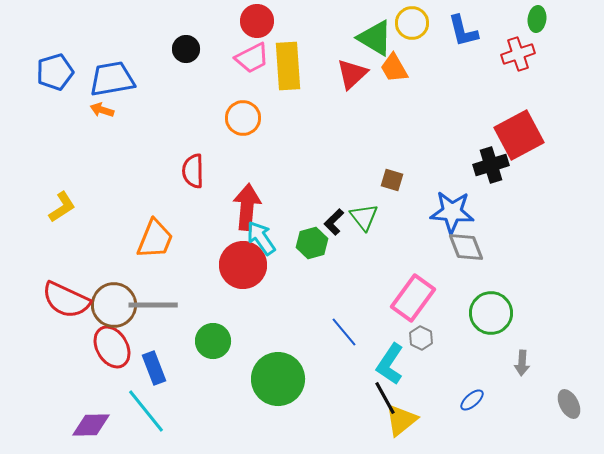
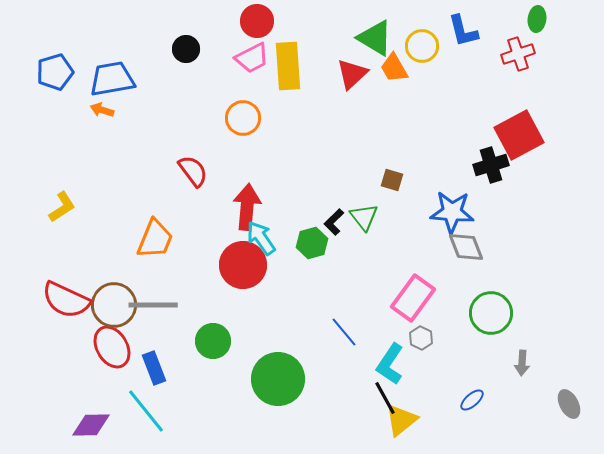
yellow circle at (412, 23): moved 10 px right, 23 px down
red semicircle at (193, 171): rotated 144 degrees clockwise
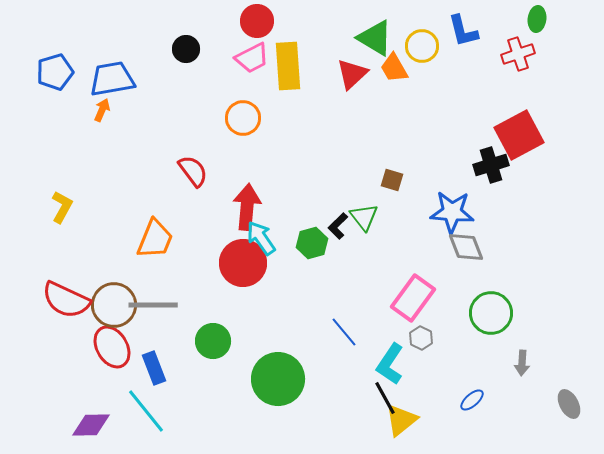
orange arrow at (102, 110): rotated 95 degrees clockwise
yellow L-shape at (62, 207): rotated 28 degrees counterclockwise
black L-shape at (334, 222): moved 4 px right, 4 px down
red circle at (243, 265): moved 2 px up
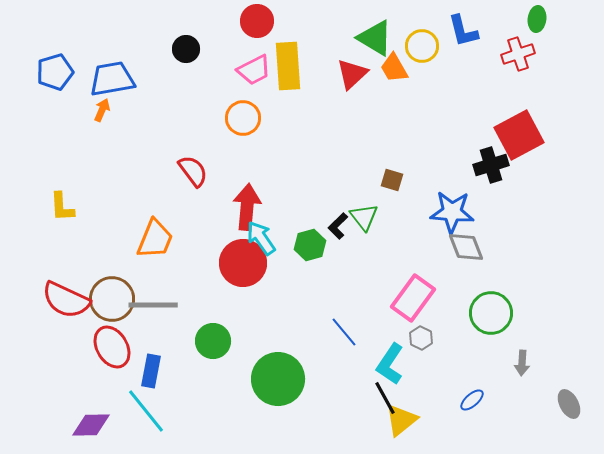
pink trapezoid at (252, 58): moved 2 px right, 12 px down
yellow L-shape at (62, 207): rotated 148 degrees clockwise
green hexagon at (312, 243): moved 2 px left, 2 px down
brown circle at (114, 305): moved 2 px left, 6 px up
blue rectangle at (154, 368): moved 3 px left, 3 px down; rotated 32 degrees clockwise
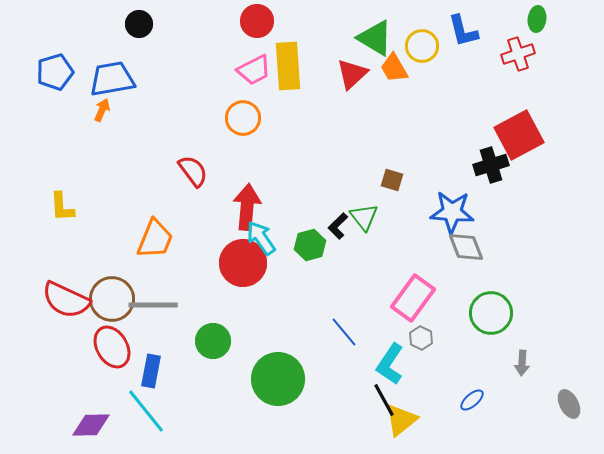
black circle at (186, 49): moved 47 px left, 25 px up
black line at (385, 398): moved 1 px left, 2 px down
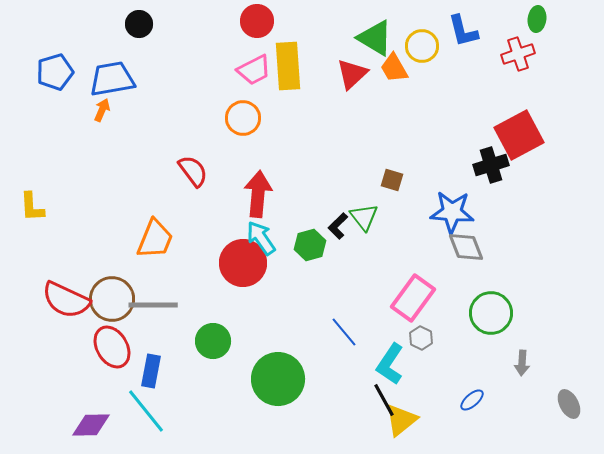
yellow L-shape at (62, 207): moved 30 px left
red arrow at (247, 207): moved 11 px right, 13 px up
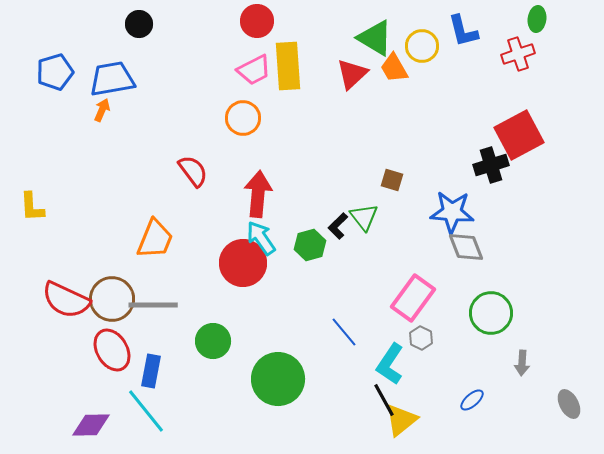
red ellipse at (112, 347): moved 3 px down
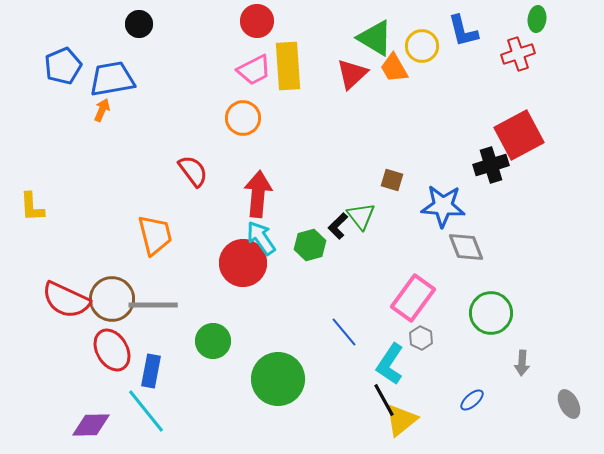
blue pentagon at (55, 72): moved 8 px right, 6 px up; rotated 6 degrees counterclockwise
blue star at (452, 212): moved 9 px left, 6 px up
green triangle at (364, 217): moved 3 px left, 1 px up
orange trapezoid at (155, 239): moved 4 px up; rotated 36 degrees counterclockwise
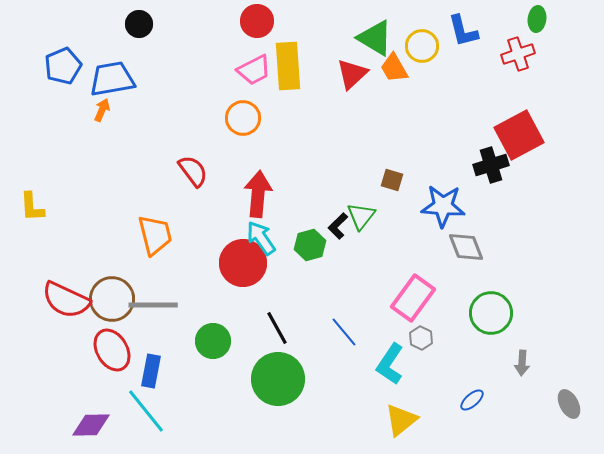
green triangle at (361, 216): rotated 16 degrees clockwise
black line at (384, 400): moved 107 px left, 72 px up
